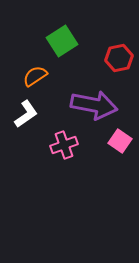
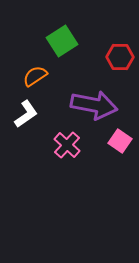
red hexagon: moved 1 px right, 1 px up; rotated 12 degrees clockwise
pink cross: moved 3 px right; rotated 28 degrees counterclockwise
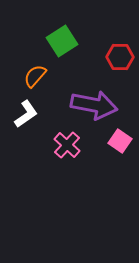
orange semicircle: rotated 15 degrees counterclockwise
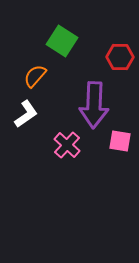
green square: rotated 24 degrees counterclockwise
purple arrow: rotated 81 degrees clockwise
pink square: rotated 25 degrees counterclockwise
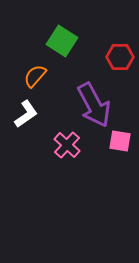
purple arrow: rotated 30 degrees counterclockwise
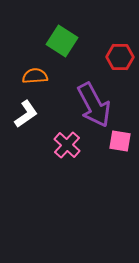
orange semicircle: rotated 45 degrees clockwise
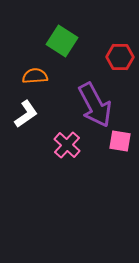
purple arrow: moved 1 px right
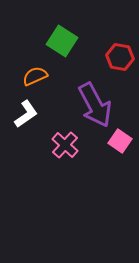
red hexagon: rotated 8 degrees clockwise
orange semicircle: rotated 20 degrees counterclockwise
pink square: rotated 25 degrees clockwise
pink cross: moved 2 px left
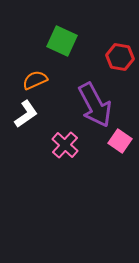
green square: rotated 8 degrees counterclockwise
orange semicircle: moved 4 px down
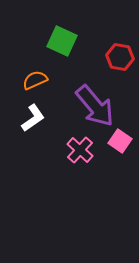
purple arrow: moved 1 px down; rotated 12 degrees counterclockwise
white L-shape: moved 7 px right, 4 px down
pink cross: moved 15 px right, 5 px down
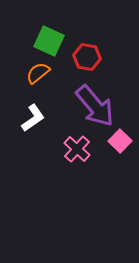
green square: moved 13 px left
red hexagon: moved 33 px left
orange semicircle: moved 3 px right, 7 px up; rotated 15 degrees counterclockwise
pink square: rotated 10 degrees clockwise
pink cross: moved 3 px left, 1 px up
